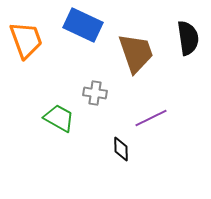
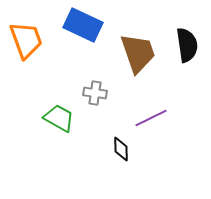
black semicircle: moved 1 px left, 7 px down
brown trapezoid: moved 2 px right
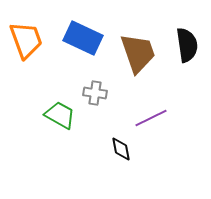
blue rectangle: moved 13 px down
green trapezoid: moved 1 px right, 3 px up
black diamond: rotated 10 degrees counterclockwise
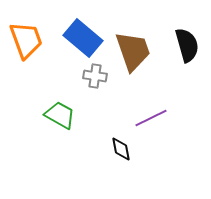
blue rectangle: rotated 15 degrees clockwise
black semicircle: rotated 8 degrees counterclockwise
brown trapezoid: moved 5 px left, 2 px up
gray cross: moved 17 px up
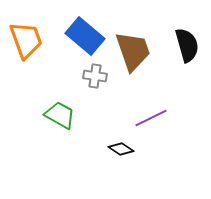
blue rectangle: moved 2 px right, 2 px up
black diamond: rotated 45 degrees counterclockwise
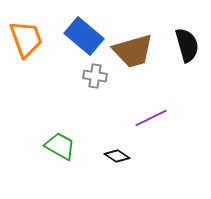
blue rectangle: moved 1 px left
orange trapezoid: moved 1 px up
brown trapezoid: rotated 93 degrees clockwise
green trapezoid: moved 31 px down
black diamond: moved 4 px left, 7 px down
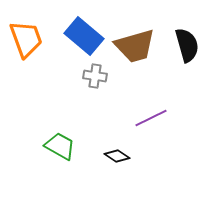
brown trapezoid: moved 2 px right, 5 px up
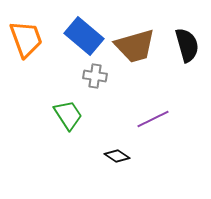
purple line: moved 2 px right, 1 px down
green trapezoid: moved 8 px right, 31 px up; rotated 28 degrees clockwise
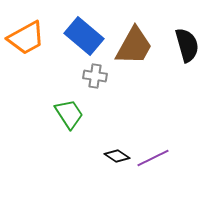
orange trapezoid: moved 1 px up; rotated 81 degrees clockwise
brown trapezoid: moved 1 px left; rotated 45 degrees counterclockwise
green trapezoid: moved 1 px right, 1 px up
purple line: moved 39 px down
